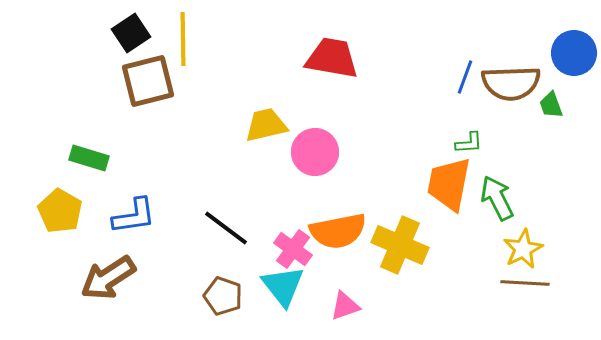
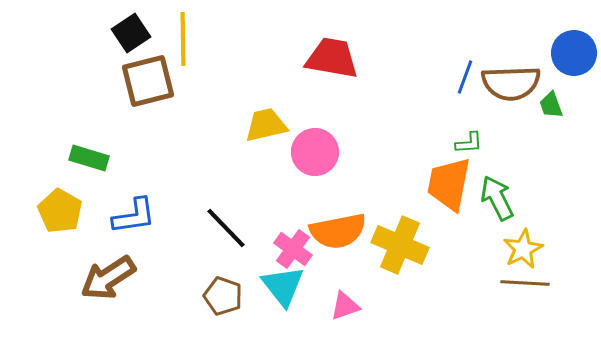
black line: rotated 9 degrees clockwise
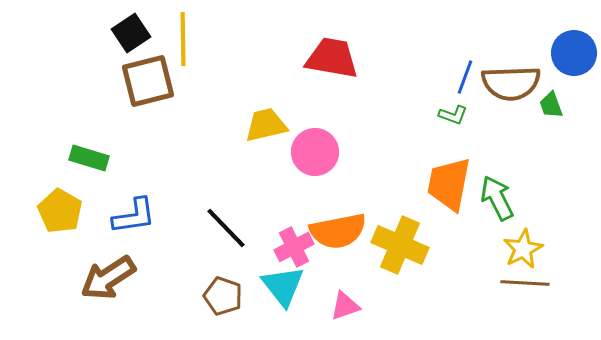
green L-shape: moved 16 px left, 28 px up; rotated 24 degrees clockwise
pink cross: moved 1 px right, 2 px up; rotated 27 degrees clockwise
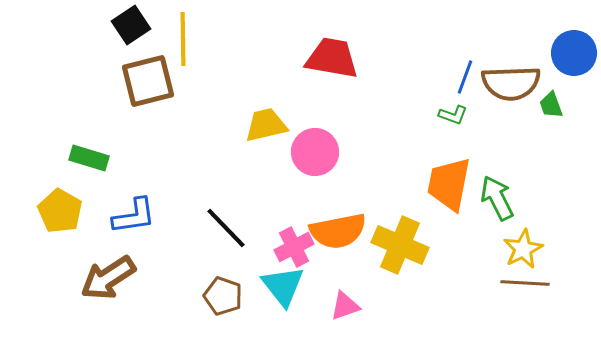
black square: moved 8 px up
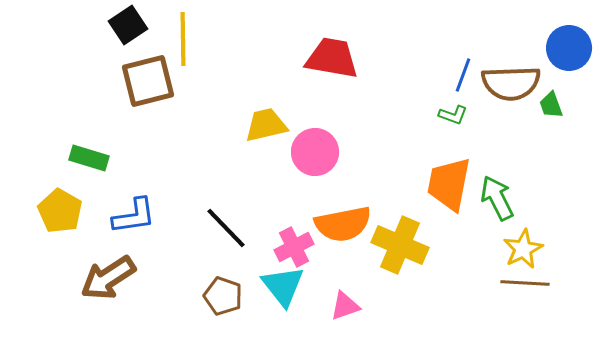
black square: moved 3 px left
blue circle: moved 5 px left, 5 px up
blue line: moved 2 px left, 2 px up
orange semicircle: moved 5 px right, 7 px up
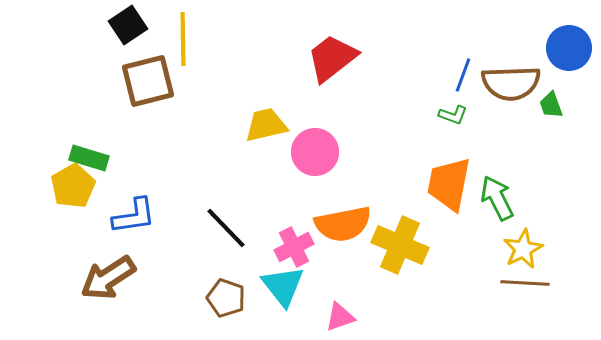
red trapezoid: rotated 48 degrees counterclockwise
yellow pentagon: moved 13 px right, 25 px up; rotated 12 degrees clockwise
brown pentagon: moved 3 px right, 2 px down
pink triangle: moved 5 px left, 11 px down
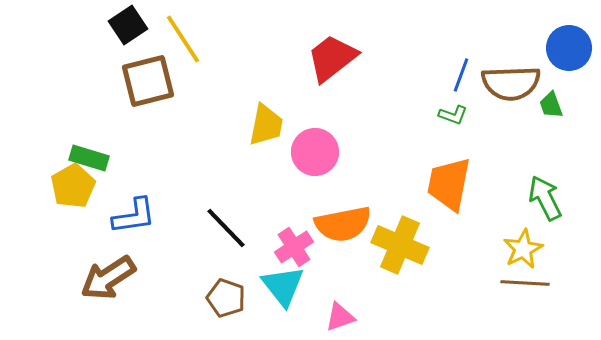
yellow line: rotated 32 degrees counterclockwise
blue line: moved 2 px left
yellow trapezoid: rotated 114 degrees clockwise
green arrow: moved 48 px right
pink cross: rotated 6 degrees counterclockwise
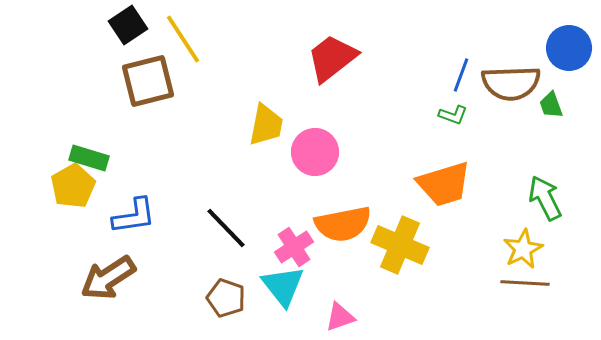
orange trapezoid: moved 5 px left; rotated 118 degrees counterclockwise
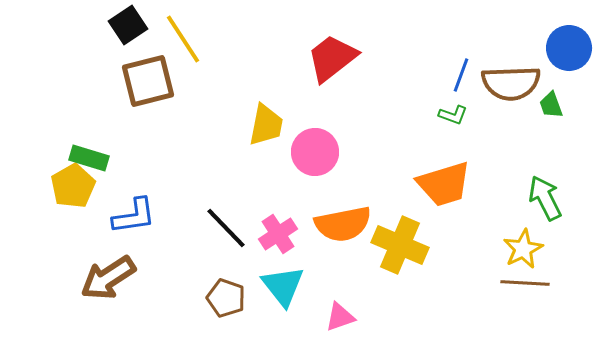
pink cross: moved 16 px left, 13 px up
